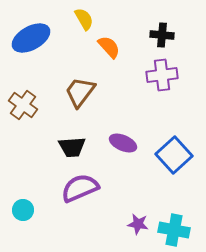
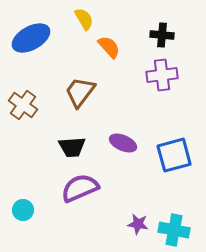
blue square: rotated 27 degrees clockwise
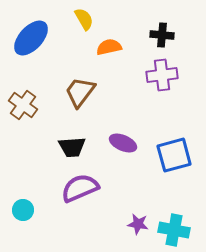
blue ellipse: rotated 18 degrees counterclockwise
orange semicircle: rotated 60 degrees counterclockwise
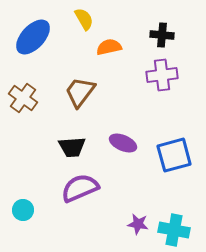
blue ellipse: moved 2 px right, 1 px up
brown cross: moved 7 px up
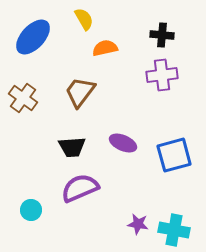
orange semicircle: moved 4 px left, 1 px down
cyan circle: moved 8 px right
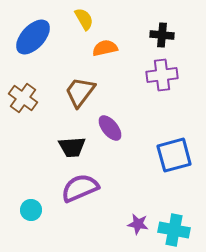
purple ellipse: moved 13 px left, 15 px up; rotated 28 degrees clockwise
